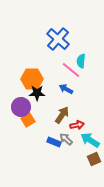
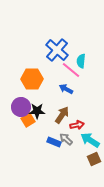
blue cross: moved 1 px left, 11 px down
black star: moved 18 px down
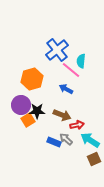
blue cross: rotated 10 degrees clockwise
orange hexagon: rotated 15 degrees counterclockwise
purple circle: moved 2 px up
brown arrow: rotated 78 degrees clockwise
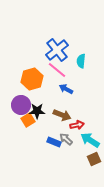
pink line: moved 14 px left
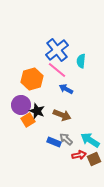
black star: rotated 21 degrees clockwise
red arrow: moved 2 px right, 30 px down
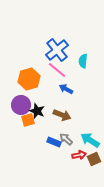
cyan semicircle: moved 2 px right
orange hexagon: moved 3 px left
orange square: rotated 16 degrees clockwise
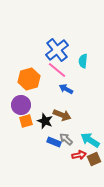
black star: moved 8 px right, 10 px down
orange square: moved 2 px left, 1 px down
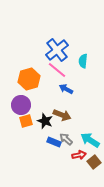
brown square: moved 3 px down; rotated 16 degrees counterclockwise
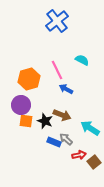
blue cross: moved 29 px up
cyan semicircle: moved 1 px left, 1 px up; rotated 112 degrees clockwise
pink line: rotated 24 degrees clockwise
orange square: rotated 24 degrees clockwise
cyan arrow: moved 12 px up
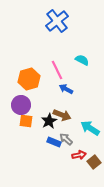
black star: moved 4 px right; rotated 21 degrees clockwise
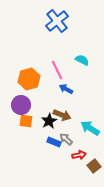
brown square: moved 4 px down
